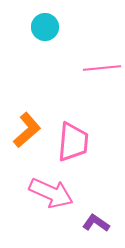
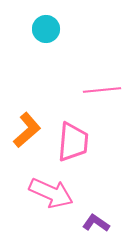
cyan circle: moved 1 px right, 2 px down
pink line: moved 22 px down
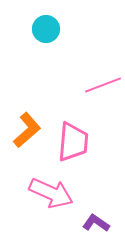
pink line: moved 1 px right, 5 px up; rotated 15 degrees counterclockwise
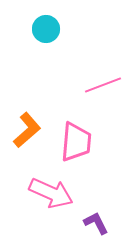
pink trapezoid: moved 3 px right
purple L-shape: rotated 28 degrees clockwise
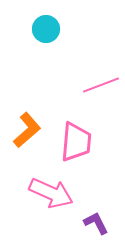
pink line: moved 2 px left
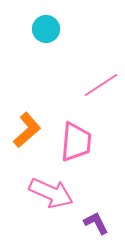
pink line: rotated 12 degrees counterclockwise
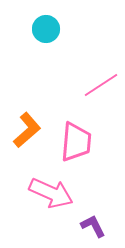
purple L-shape: moved 3 px left, 3 px down
